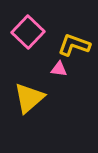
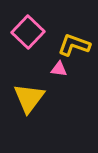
yellow triangle: rotated 12 degrees counterclockwise
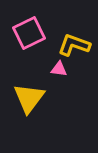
pink square: moved 1 px right, 1 px down; rotated 20 degrees clockwise
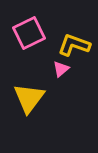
pink triangle: moved 2 px right; rotated 48 degrees counterclockwise
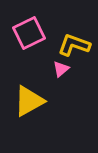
yellow triangle: moved 3 px down; rotated 24 degrees clockwise
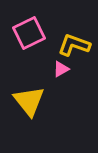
pink triangle: rotated 12 degrees clockwise
yellow triangle: rotated 40 degrees counterclockwise
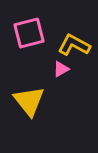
pink square: rotated 12 degrees clockwise
yellow L-shape: rotated 8 degrees clockwise
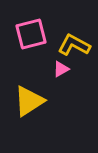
pink square: moved 2 px right, 1 px down
yellow triangle: rotated 36 degrees clockwise
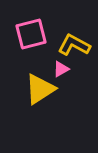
yellow triangle: moved 11 px right, 12 px up
